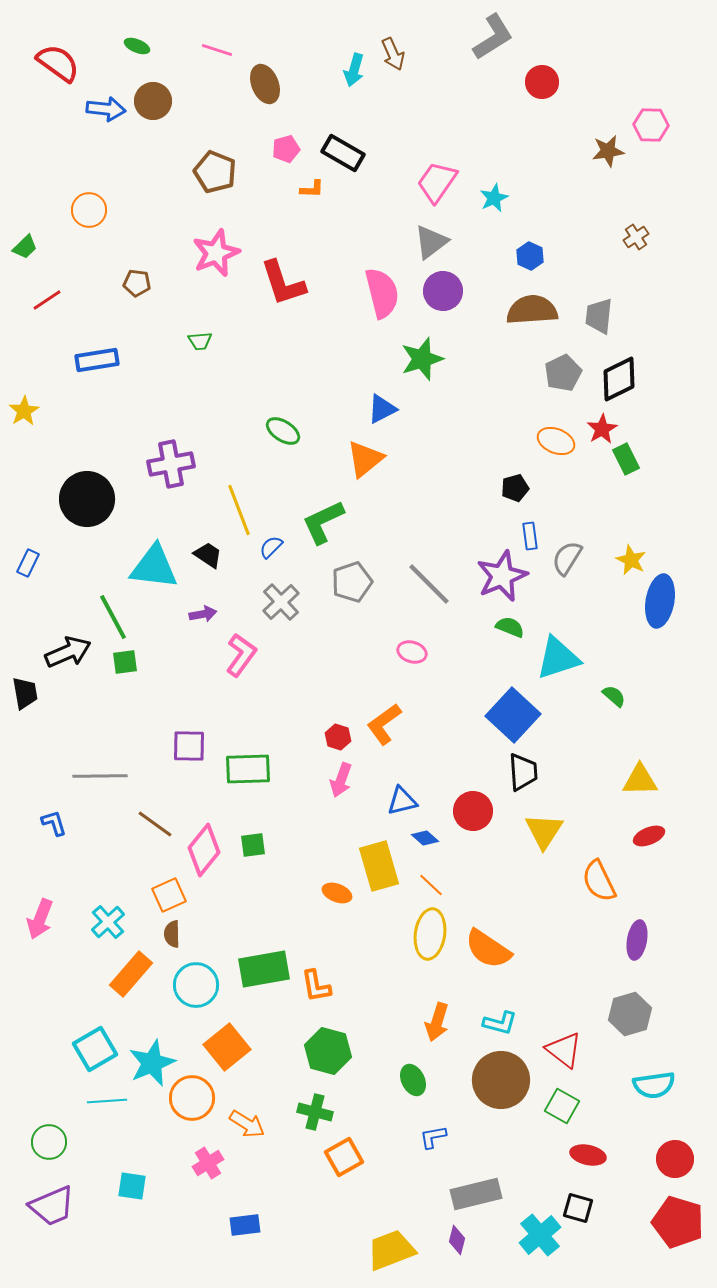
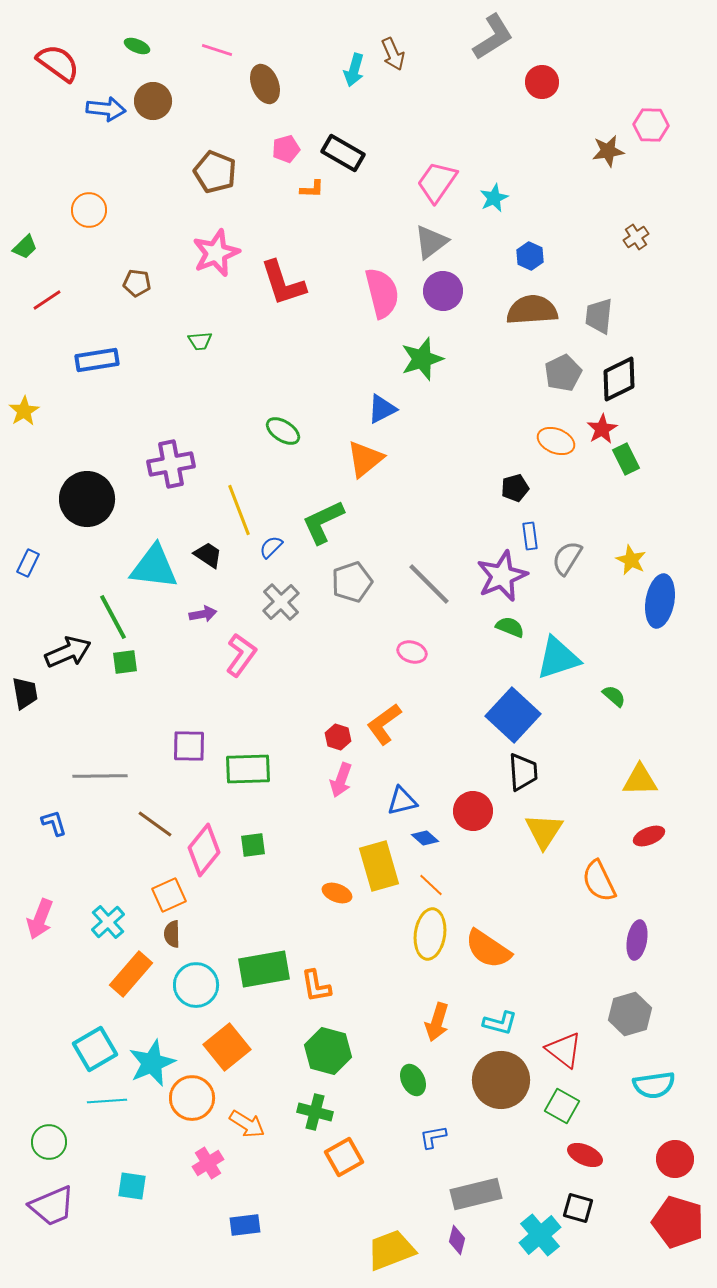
red ellipse at (588, 1155): moved 3 px left; rotated 12 degrees clockwise
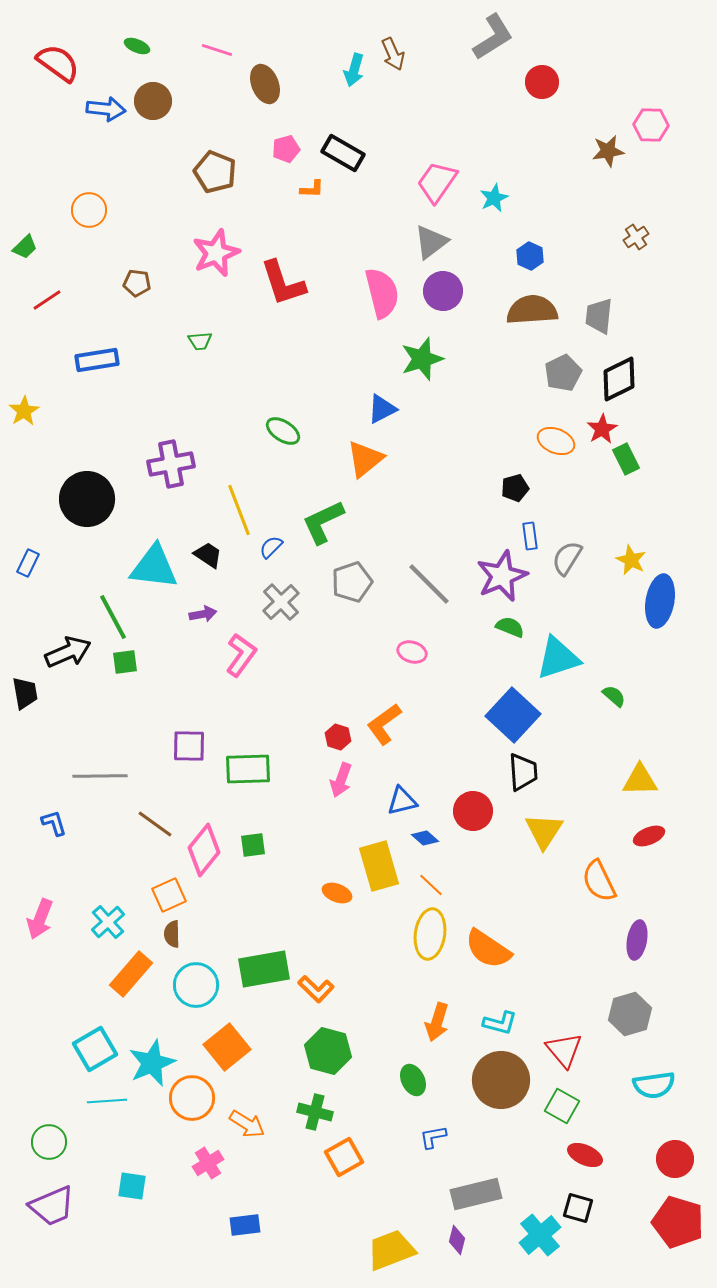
orange L-shape at (316, 986): moved 3 px down; rotated 36 degrees counterclockwise
red triangle at (564, 1050): rotated 12 degrees clockwise
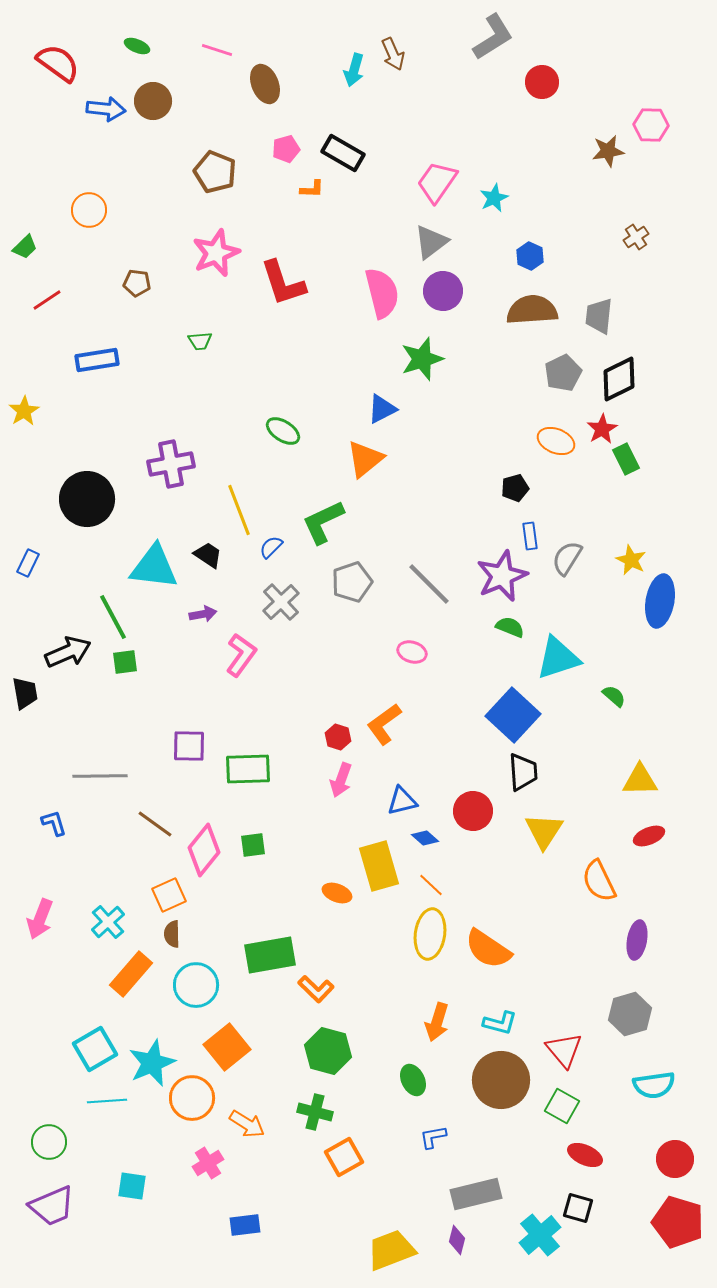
green rectangle at (264, 969): moved 6 px right, 14 px up
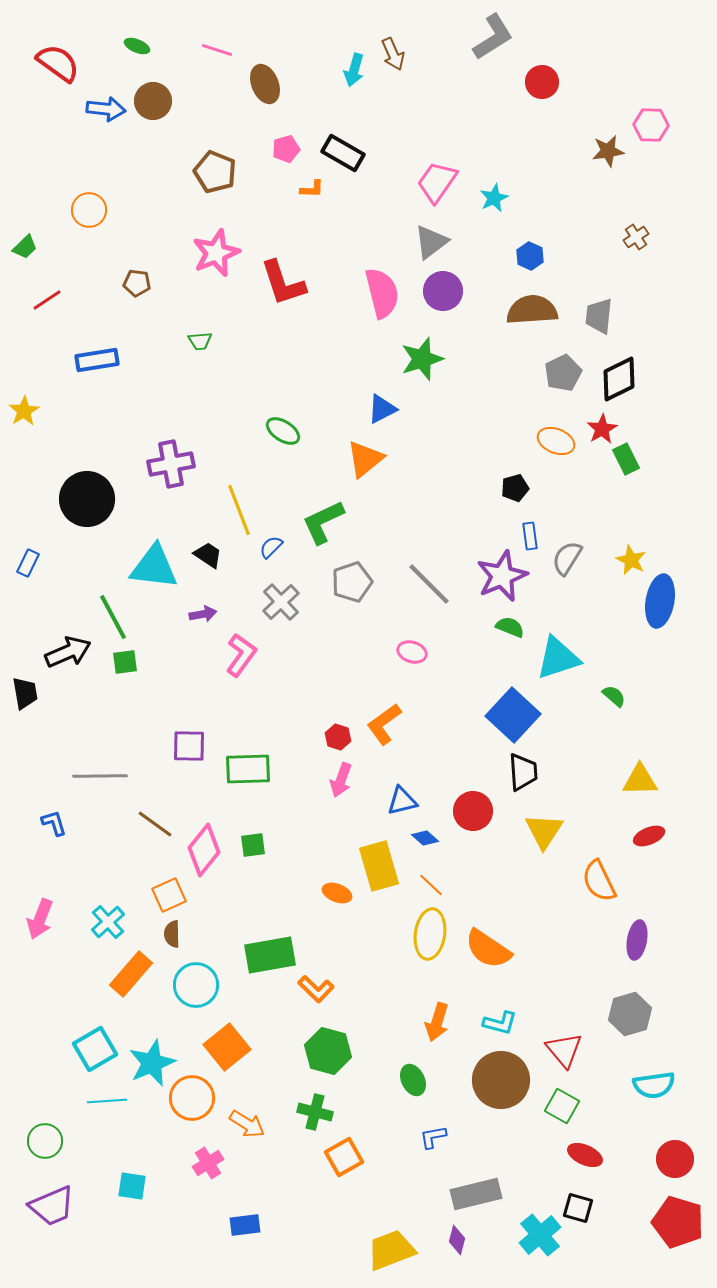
green circle at (49, 1142): moved 4 px left, 1 px up
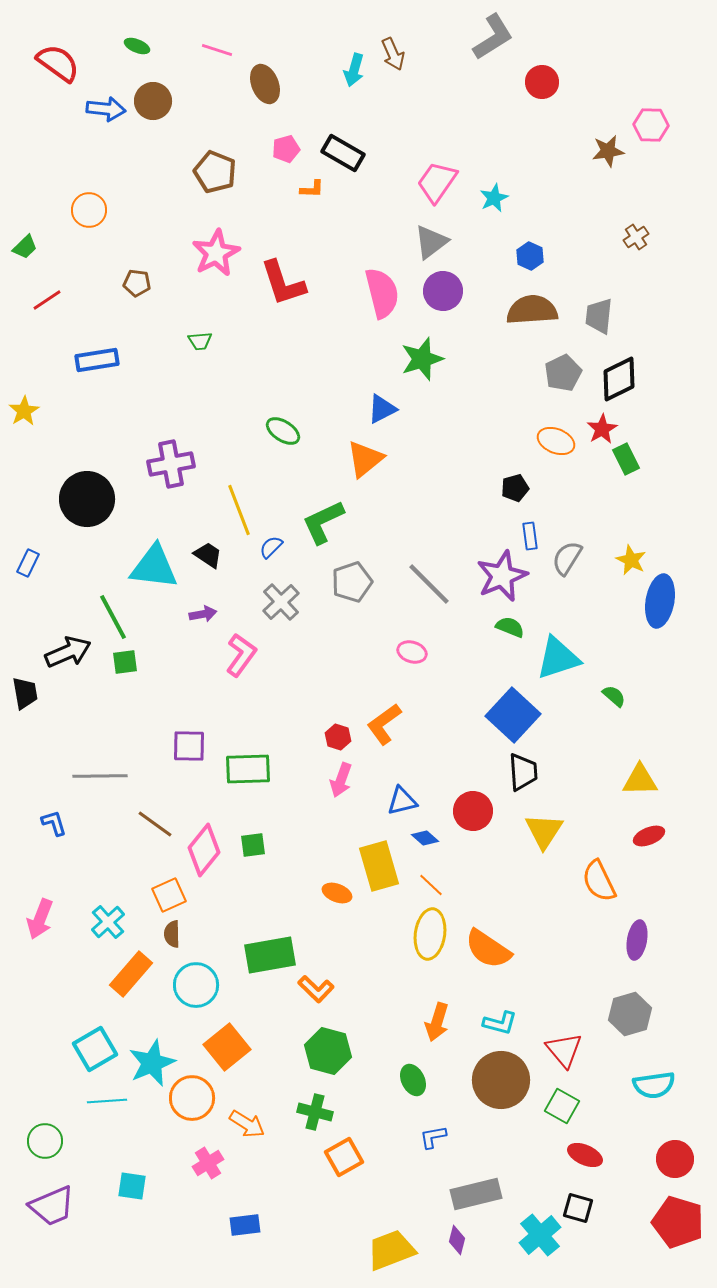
pink star at (216, 253): rotated 6 degrees counterclockwise
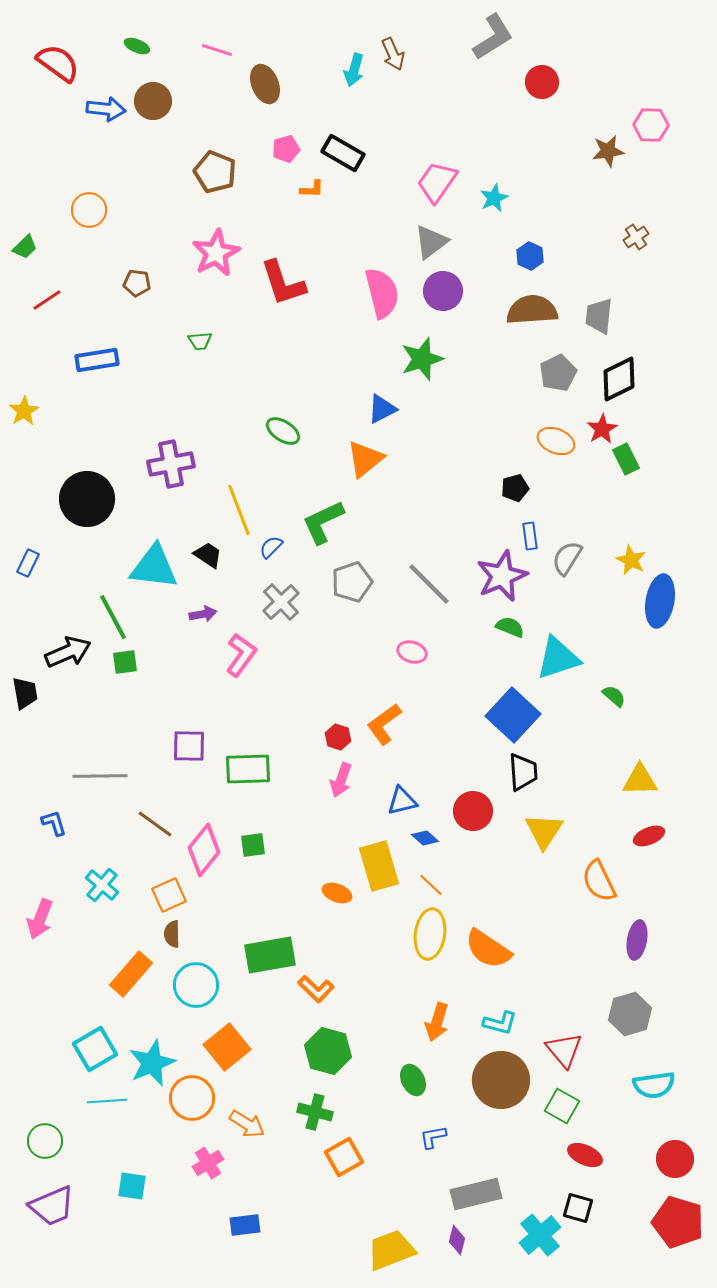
gray pentagon at (563, 373): moved 5 px left
cyan cross at (108, 922): moved 6 px left, 37 px up; rotated 8 degrees counterclockwise
